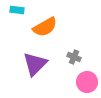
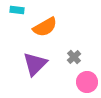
gray cross: rotated 24 degrees clockwise
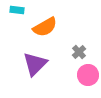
gray cross: moved 5 px right, 5 px up
pink circle: moved 1 px right, 7 px up
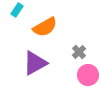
cyan rectangle: rotated 64 degrees counterclockwise
purple triangle: moved 1 px up; rotated 16 degrees clockwise
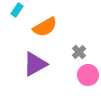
purple triangle: moved 1 px down
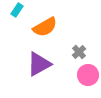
purple triangle: moved 4 px right
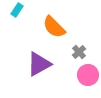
orange semicircle: moved 9 px right; rotated 75 degrees clockwise
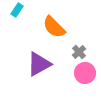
pink circle: moved 3 px left, 2 px up
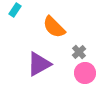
cyan rectangle: moved 2 px left
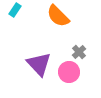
orange semicircle: moved 4 px right, 11 px up
purple triangle: rotated 44 degrees counterclockwise
pink circle: moved 16 px left, 1 px up
